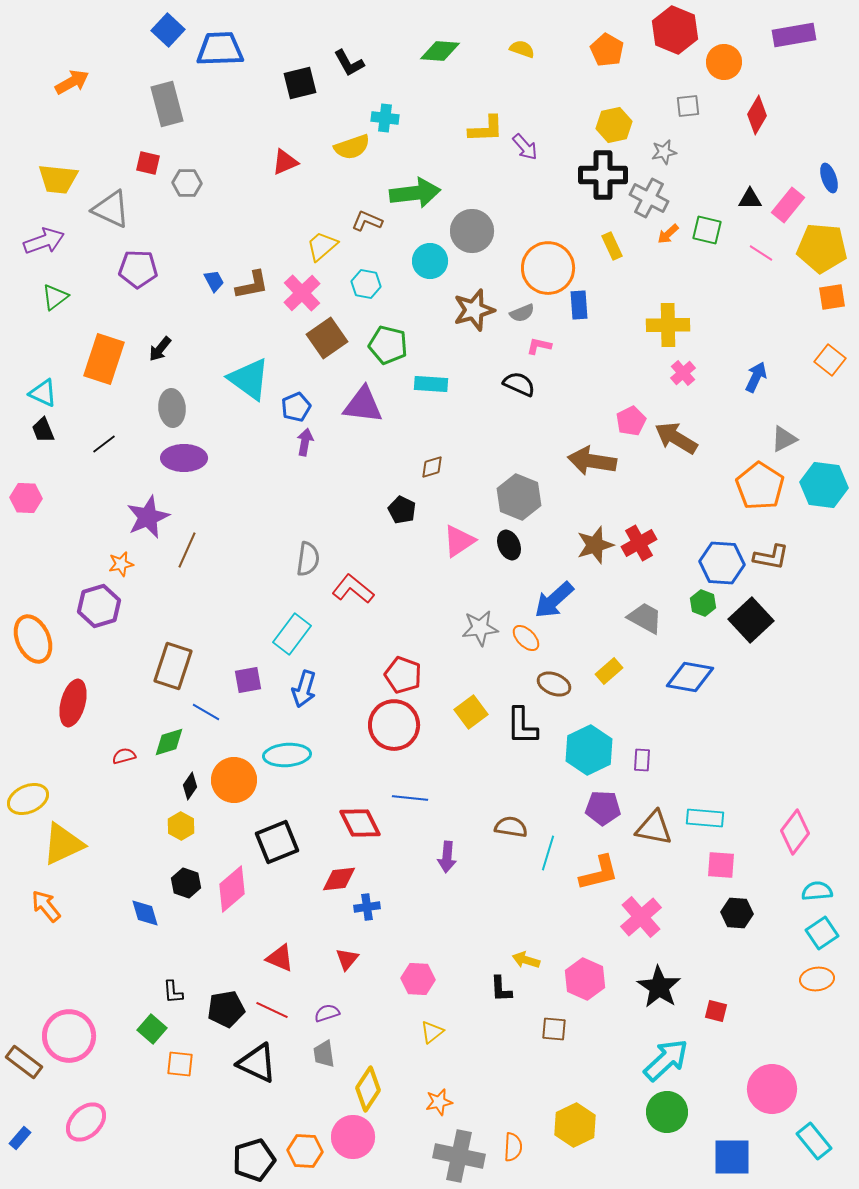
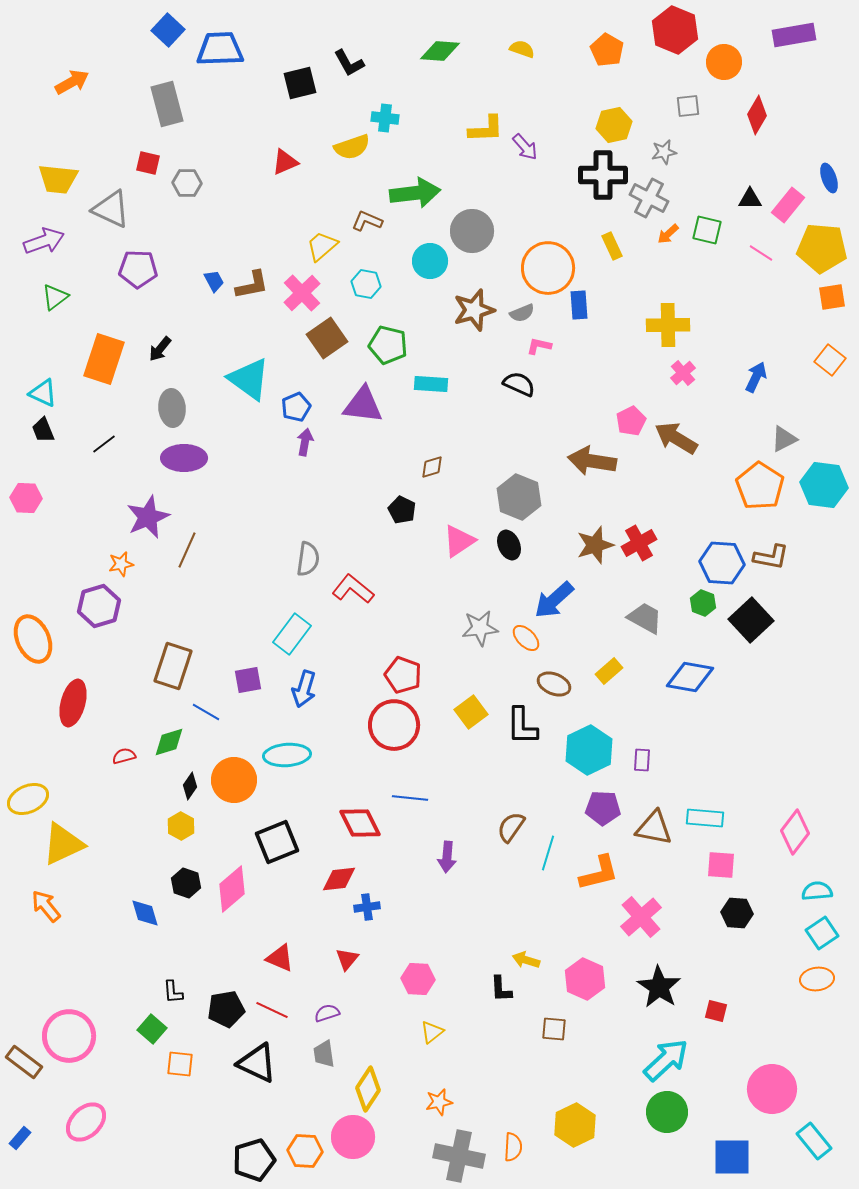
brown semicircle at (511, 827): rotated 64 degrees counterclockwise
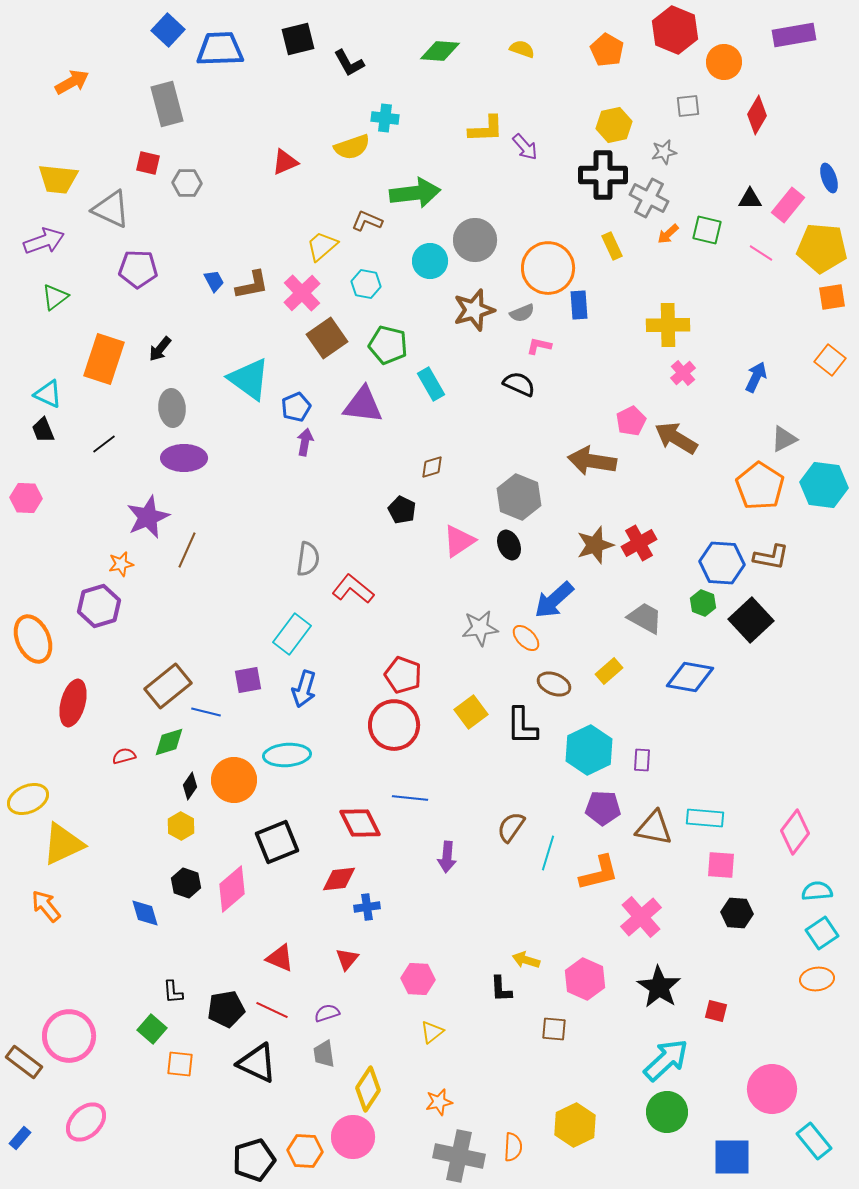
black square at (300, 83): moved 2 px left, 44 px up
gray circle at (472, 231): moved 3 px right, 9 px down
cyan rectangle at (431, 384): rotated 56 degrees clockwise
cyan triangle at (43, 393): moved 5 px right, 1 px down
brown rectangle at (173, 666): moved 5 px left, 20 px down; rotated 33 degrees clockwise
blue line at (206, 712): rotated 16 degrees counterclockwise
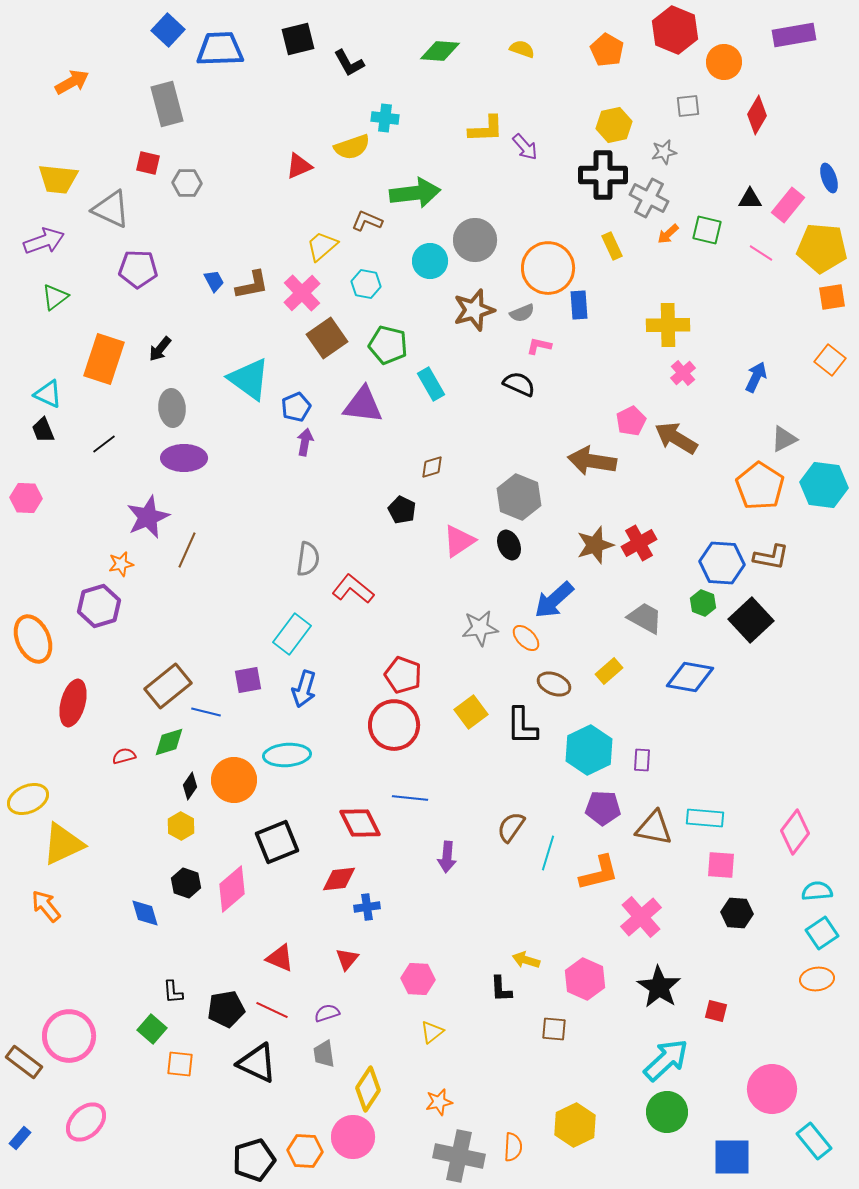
red triangle at (285, 162): moved 14 px right, 4 px down
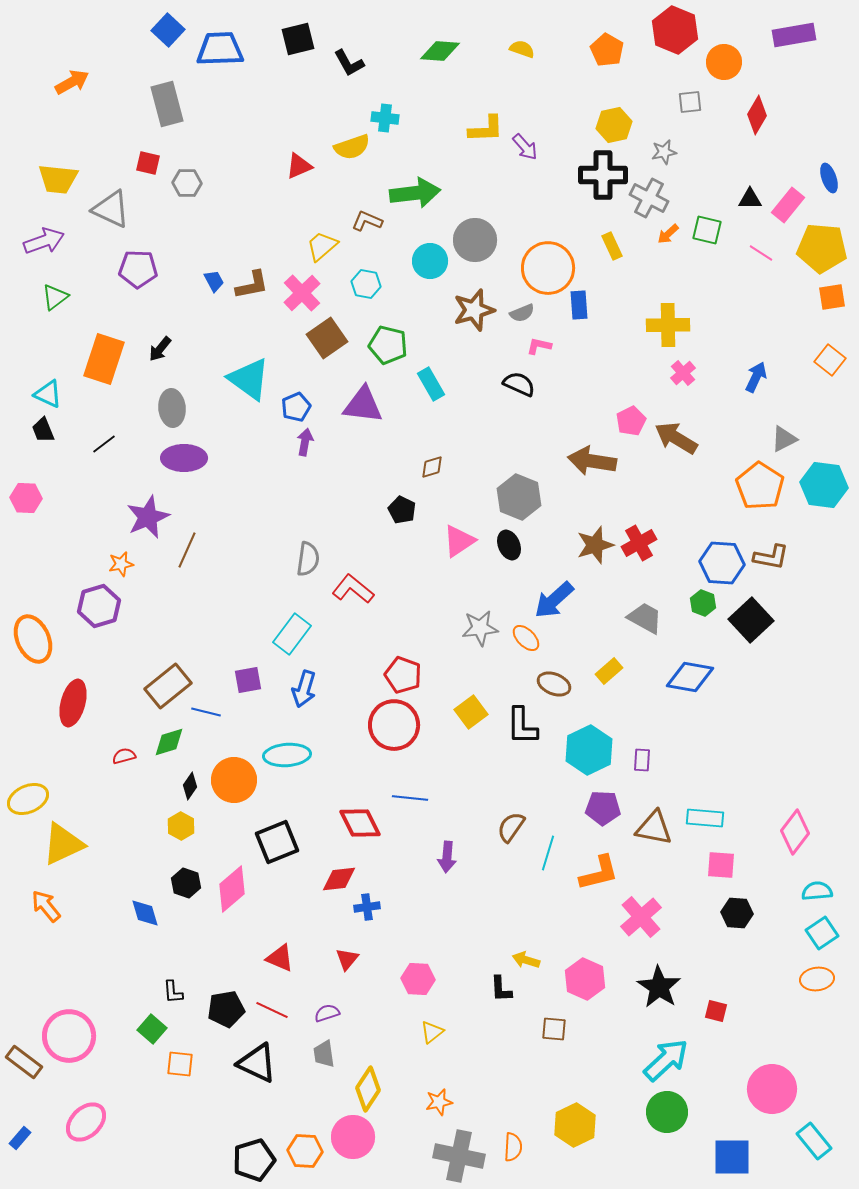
gray square at (688, 106): moved 2 px right, 4 px up
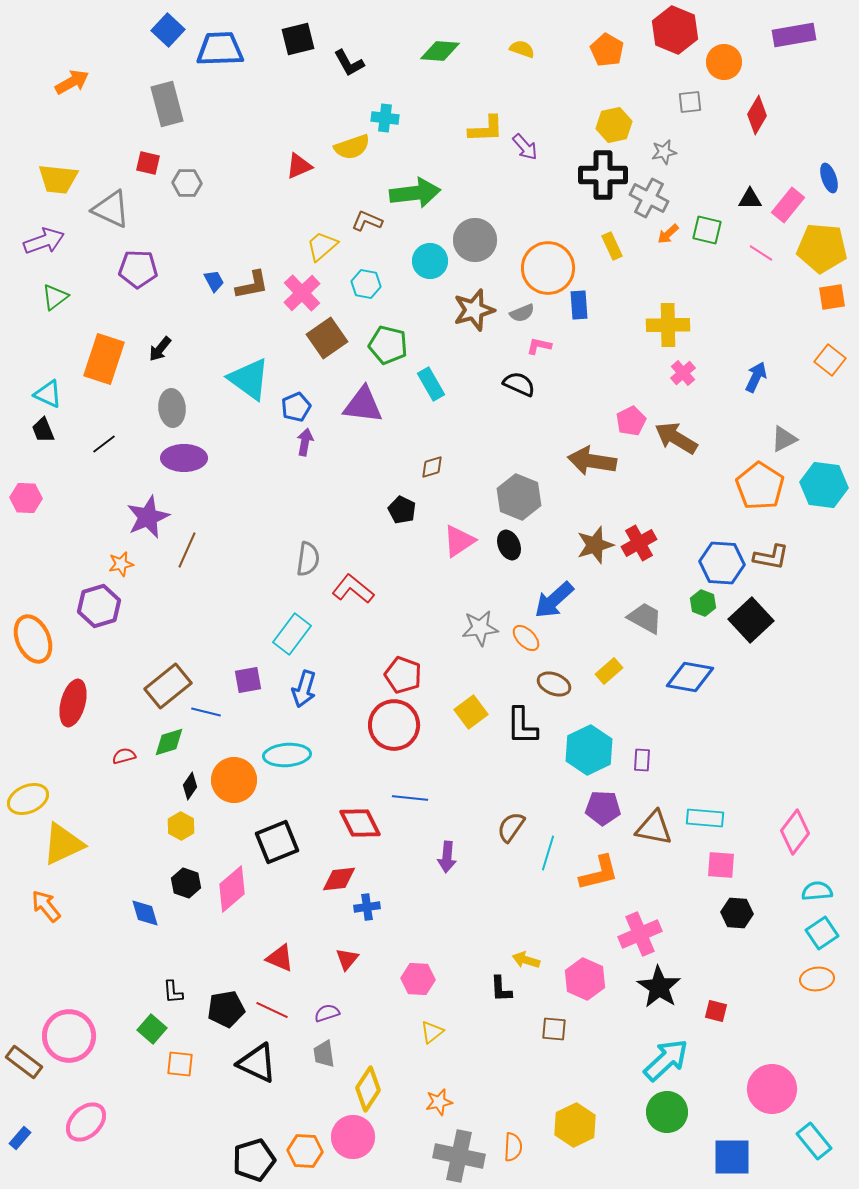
pink cross at (641, 917): moved 1 px left, 17 px down; rotated 18 degrees clockwise
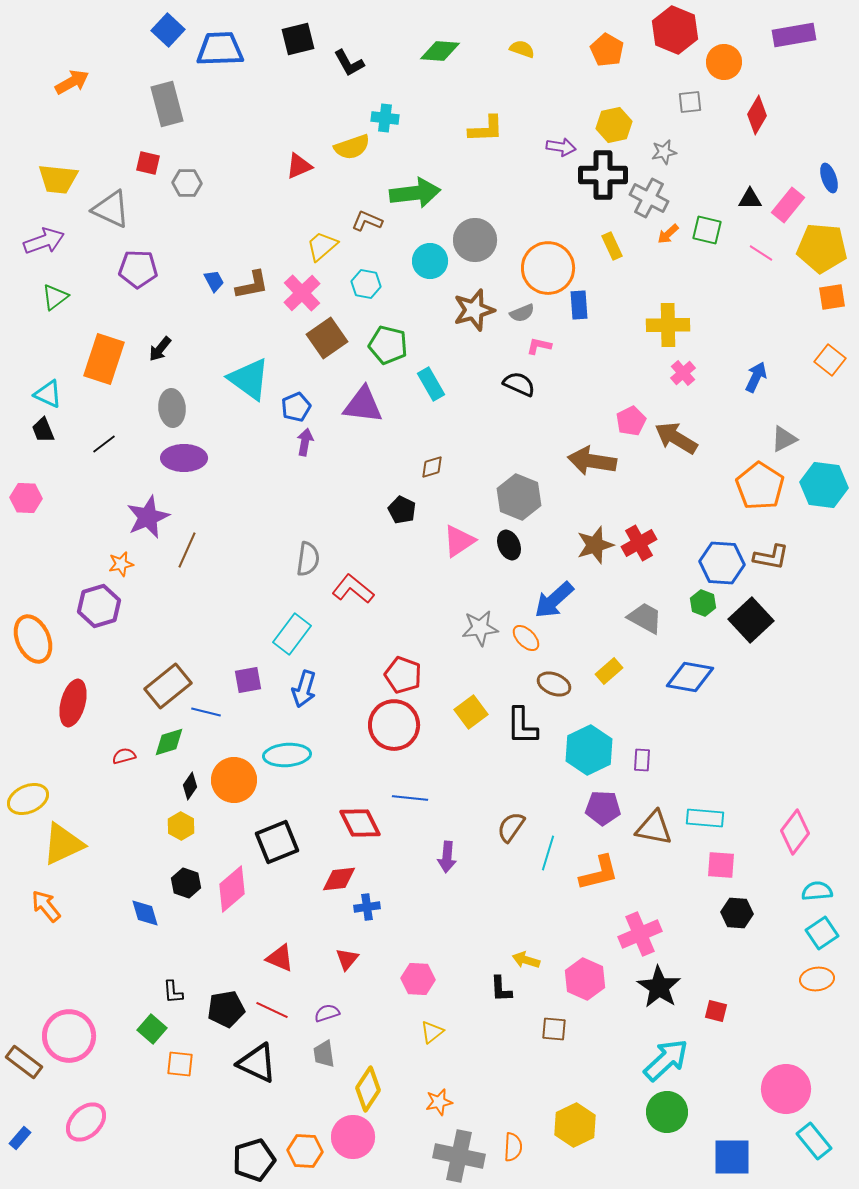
purple arrow at (525, 147): moved 36 px right; rotated 40 degrees counterclockwise
pink circle at (772, 1089): moved 14 px right
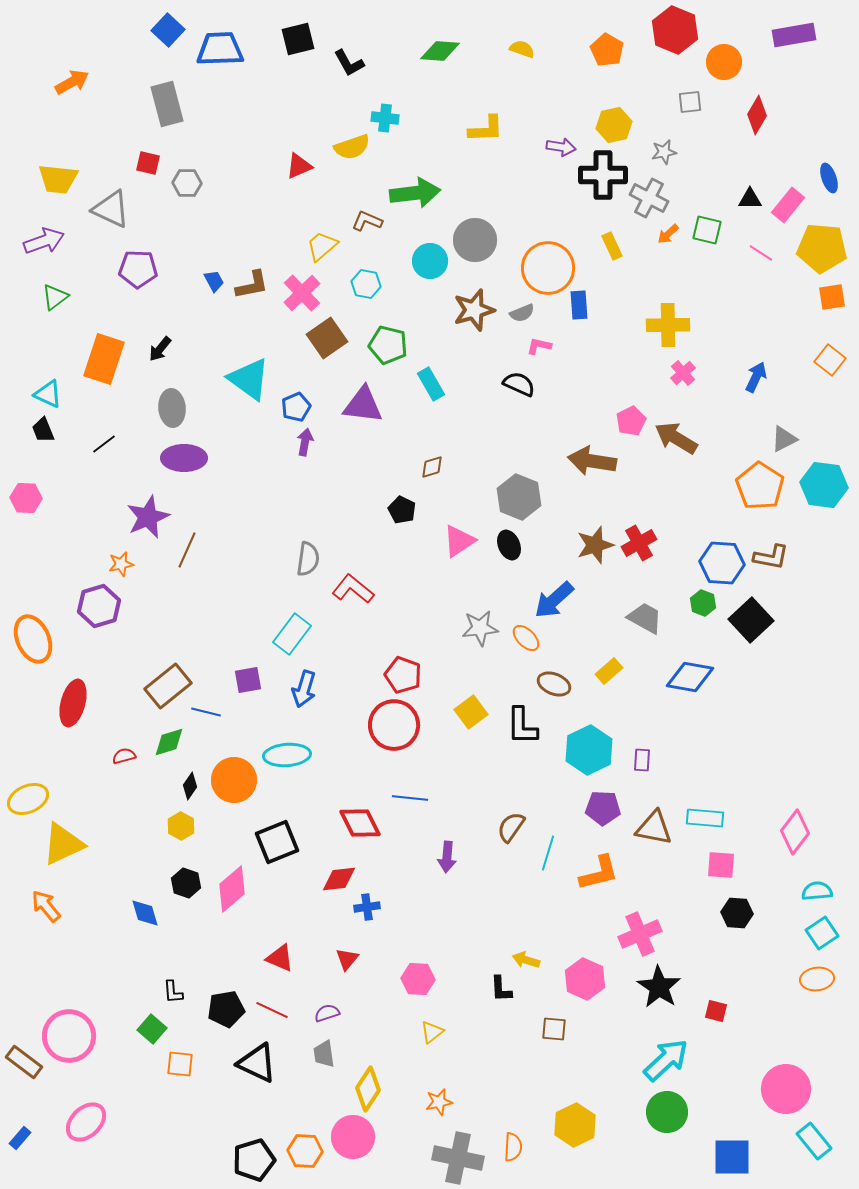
gray cross at (459, 1156): moved 1 px left, 2 px down
